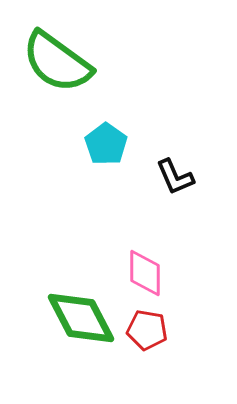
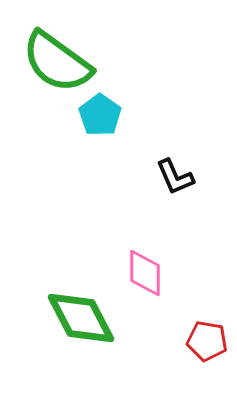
cyan pentagon: moved 6 px left, 29 px up
red pentagon: moved 60 px right, 11 px down
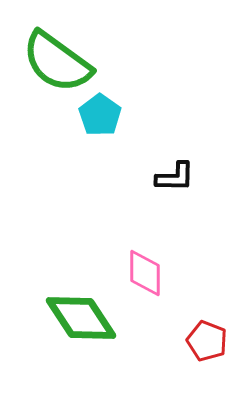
black L-shape: rotated 66 degrees counterclockwise
green diamond: rotated 6 degrees counterclockwise
red pentagon: rotated 12 degrees clockwise
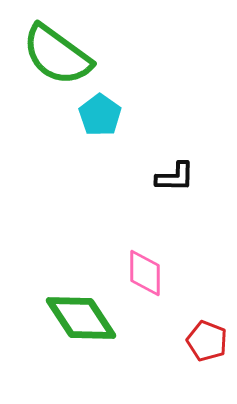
green semicircle: moved 7 px up
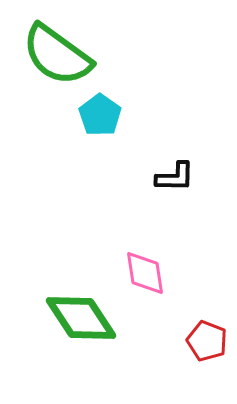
pink diamond: rotated 9 degrees counterclockwise
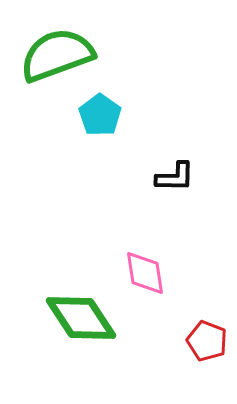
green semicircle: rotated 124 degrees clockwise
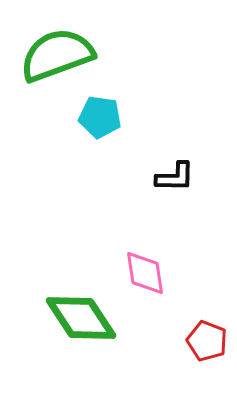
cyan pentagon: moved 2 px down; rotated 27 degrees counterclockwise
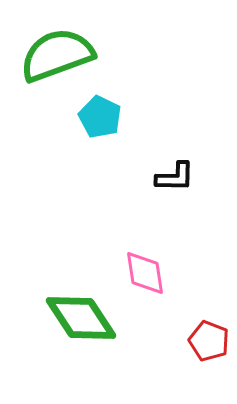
cyan pentagon: rotated 18 degrees clockwise
red pentagon: moved 2 px right
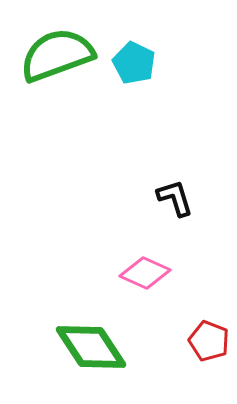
cyan pentagon: moved 34 px right, 54 px up
black L-shape: moved 21 px down; rotated 108 degrees counterclockwise
pink diamond: rotated 57 degrees counterclockwise
green diamond: moved 10 px right, 29 px down
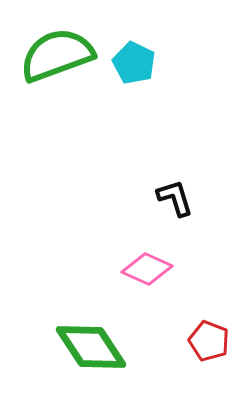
pink diamond: moved 2 px right, 4 px up
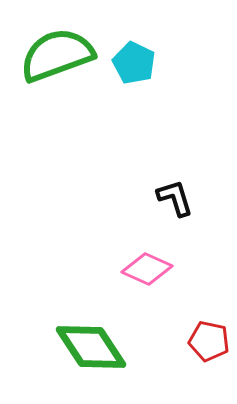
red pentagon: rotated 9 degrees counterclockwise
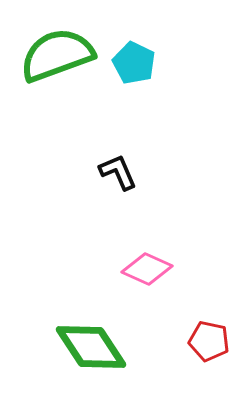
black L-shape: moved 57 px left, 26 px up; rotated 6 degrees counterclockwise
